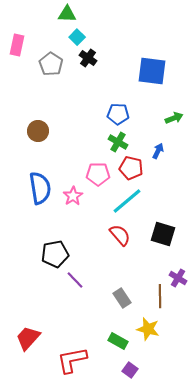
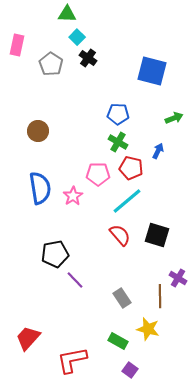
blue square: rotated 8 degrees clockwise
black square: moved 6 px left, 1 px down
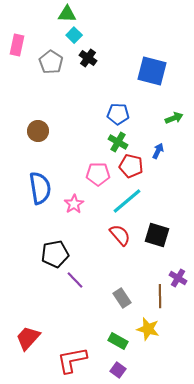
cyan square: moved 3 px left, 2 px up
gray pentagon: moved 2 px up
red pentagon: moved 2 px up
pink star: moved 1 px right, 8 px down
purple square: moved 12 px left
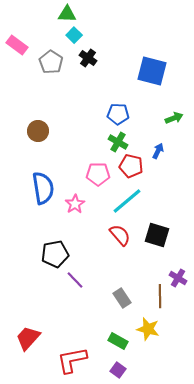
pink rectangle: rotated 65 degrees counterclockwise
blue semicircle: moved 3 px right
pink star: moved 1 px right
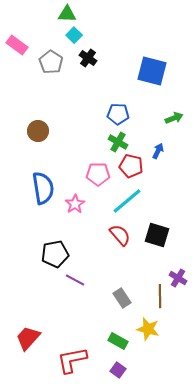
purple line: rotated 18 degrees counterclockwise
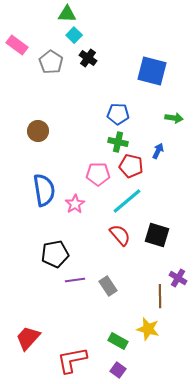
green arrow: rotated 30 degrees clockwise
green cross: rotated 18 degrees counterclockwise
blue semicircle: moved 1 px right, 2 px down
purple line: rotated 36 degrees counterclockwise
gray rectangle: moved 14 px left, 12 px up
